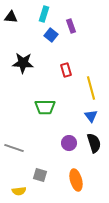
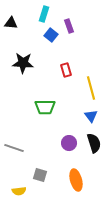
black triangle: moved 6 px down
purple rectangle: moved 2 px left
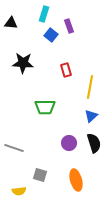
yellow line: moved 1 px left, 1 px up; rotated 25 degrees clockwise
blue triangle: rotated 24 degrees clockwise
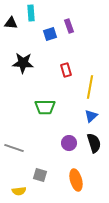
cyan rectangle: moved 13 px left, 1 px up; rotated 21 degrees counterclockwise
blue square: moved 1 px left, 1 px up; rotated 32 degrees clockwise
